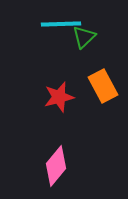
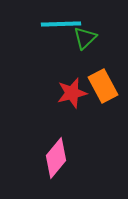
green triangle: moved 1 px right, 1 px down
red star: moved 13 px right, 4 px up
pink diamond: moved 8 px up
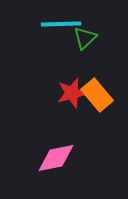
orange rectangle: moved 6 px left, 9 px down; rotated 12 degrees counterclockwise
pink diamond: rotated 39 degrees clockwise
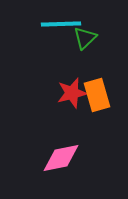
orange rectangle: rotated 24 degrees clockwise
pink diamond: moved 5 px right
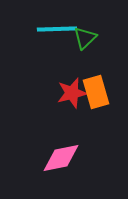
cyan line: moved 4 px left, 5 px down
orange rectangle: moved 1 px left, 3 px up
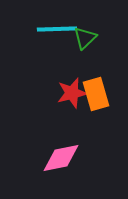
orange rectangle: moved 2 px down
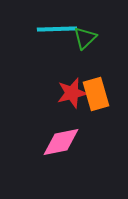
pink diamond: moved 16 px up
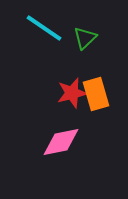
cyan line: moved 13 px left, 1 px up; rotated 36 degrees clockwise
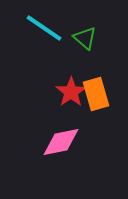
green triangle: rotated 35 degrees counterclockwise
red star: moved 1 px left, 1 px up; rotated 20 degrees counterclockwise
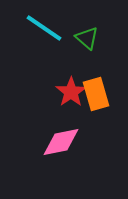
green triangle: moved 2 px right
